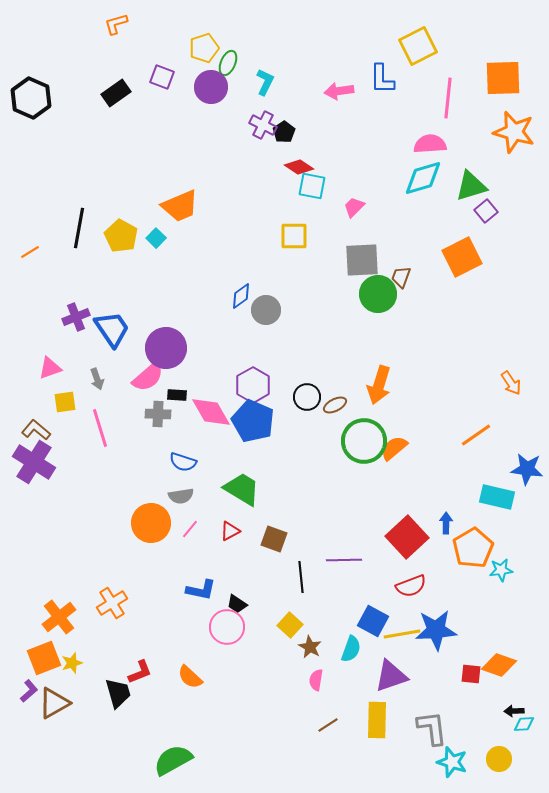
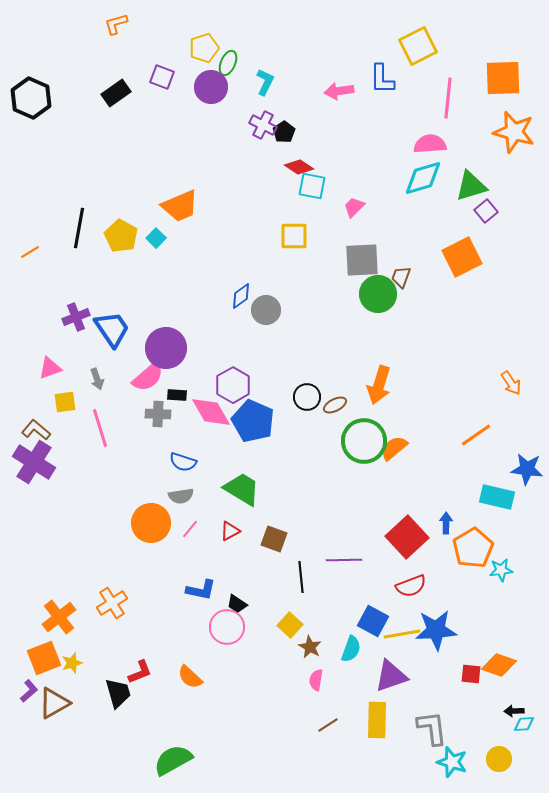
purple hexagon at (253, 385): moved 20 px left
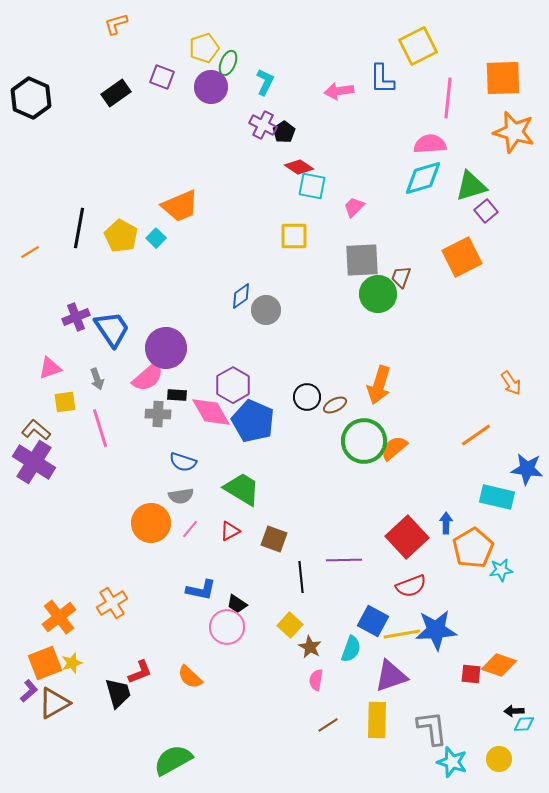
orange square at (44, 658): moved 1 px right, 5 px down
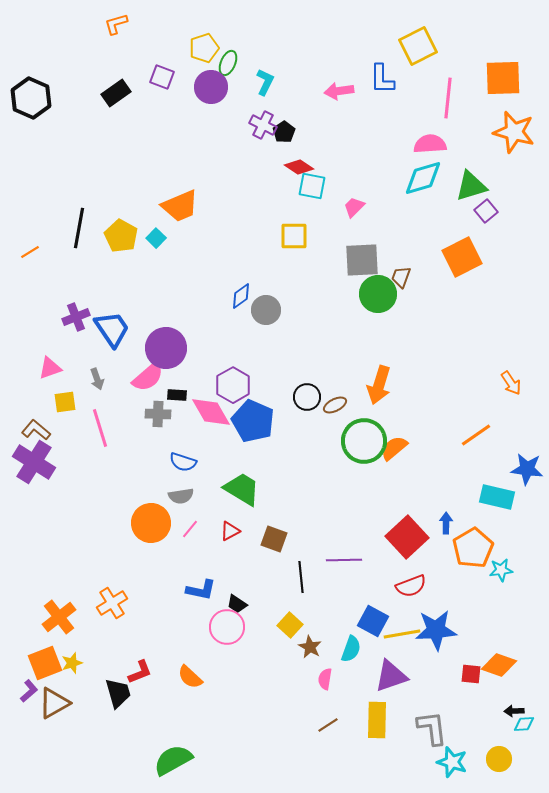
pink semicircle at (316, 680): moved 9 px right, 1 px up
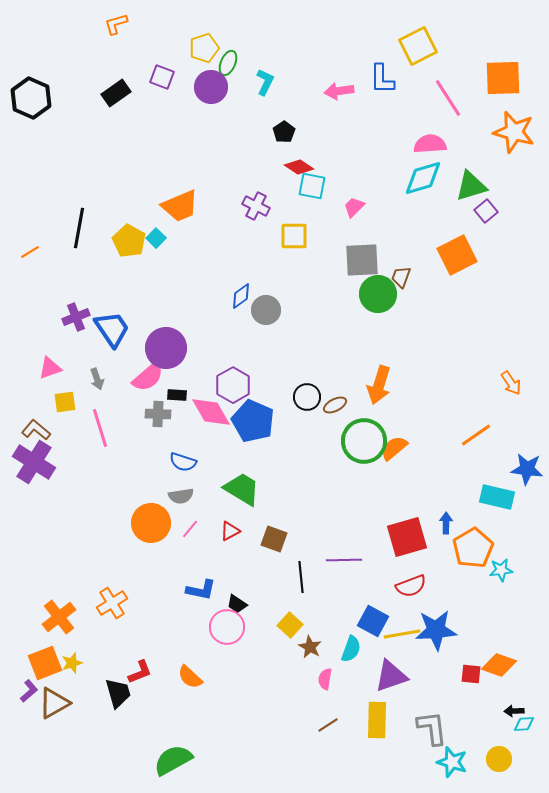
pink line at (448, 98): rotated 39 degrees counterclockwise
purple cross at (263, 125): moved 7 px left, 81 px down
yellow pentagon at (121, 236): moved 8 px right, 5 px down
orange square at (462, 257): moved 5 px left, 2 px up
red square at (407, 537): rotated 27 degrees clockwise
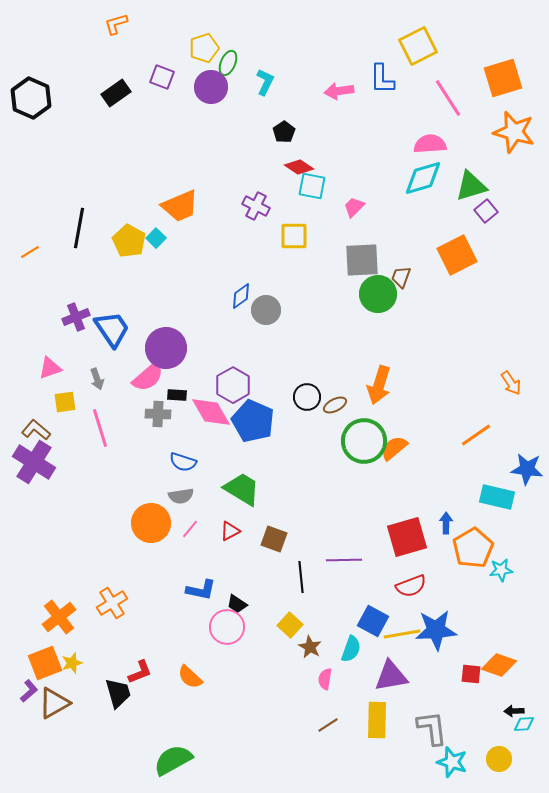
orange square at (503, 78): rotated 15 degrees counterclockwise
purple triangle at (391, 676): rotated 9 degrees clockwise
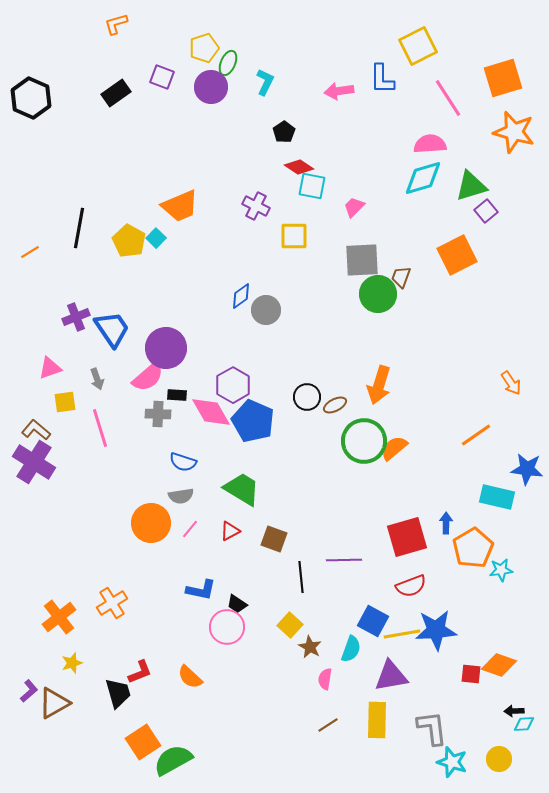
orange square at (45, 663): moved 98 px right, 79 px down; rotated 12 degrees counterclockwise
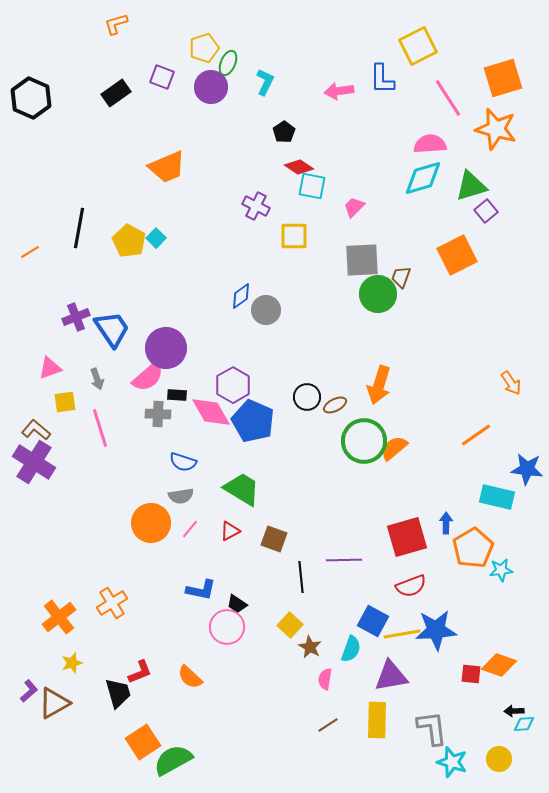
orange star at (514, 132): moved 18 px left, 3 px up
orange trapezoid at (180, 206): moved 13 px left, 39 px up
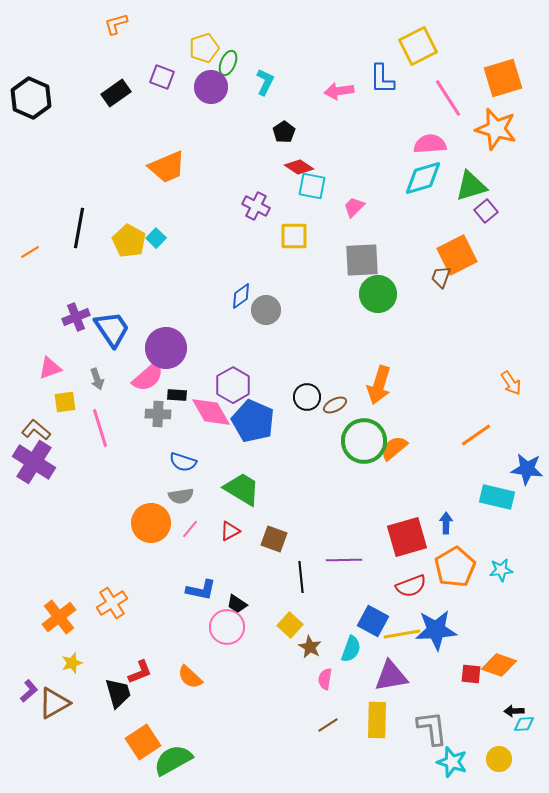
brown trapezoid at (401, 277): moved 40 px right
orange pentagon at (473, 548): moved 18 px left, 19 px down
